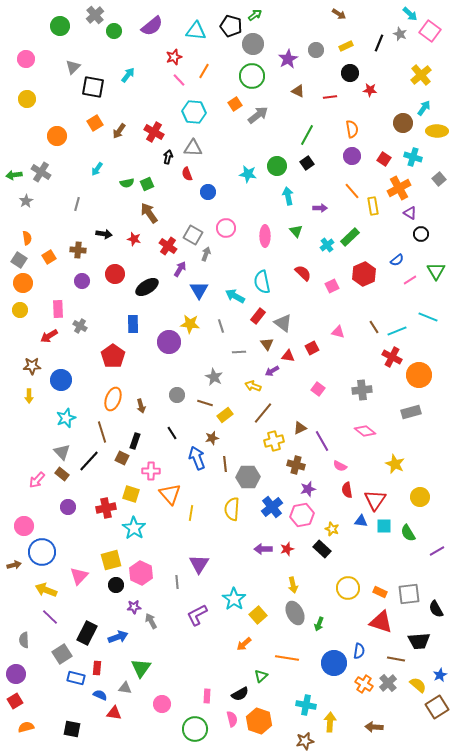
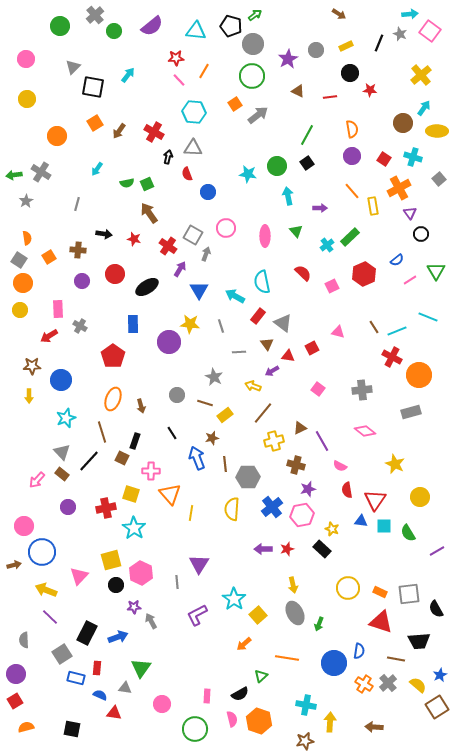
cyan arrow at (410, 14): rotated 49 degrees counterclockwise
red star at (174, 57): moved 2 px right, 1 px down; rotated 14 degrees clockwise
purple triangle at (410, 213): rotated 24 degrees clockwise
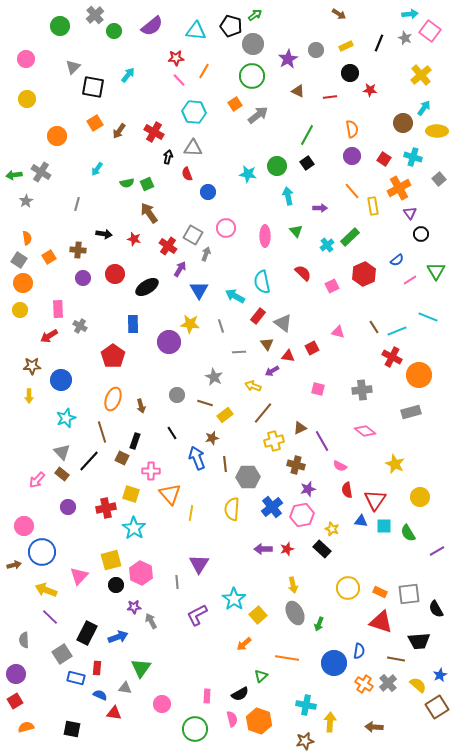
gray star at (400, 34): moved 5 px right, 4 px down
purple circle at (82, 281): moved 1 px right, 3 px up
pink square at (318, 389): rotated 24 degrees counterclockwise
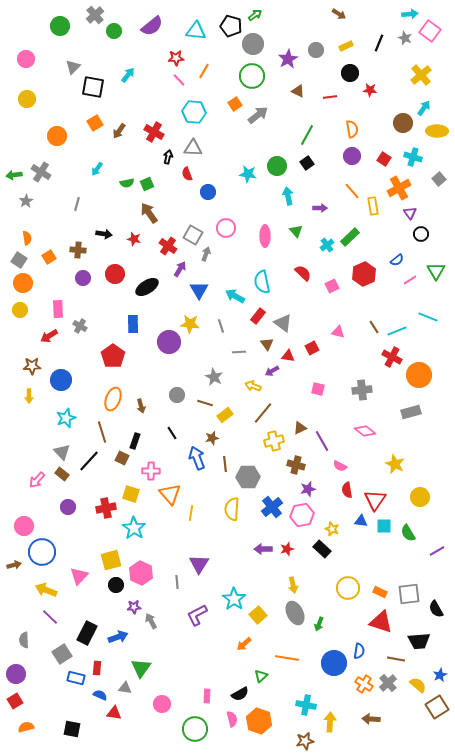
brown arrow at (374, 727): moved 3 px left, 8 px up
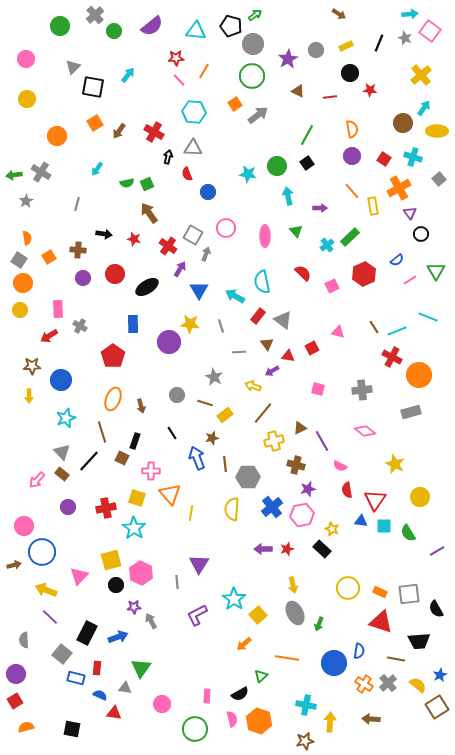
gray triangle at (283, 323): moved 3 px up
yellow square at (131, 494): moved 6 px right, 4 px down
gray square at (62, 654): rotated 18 degrees counterclockwise
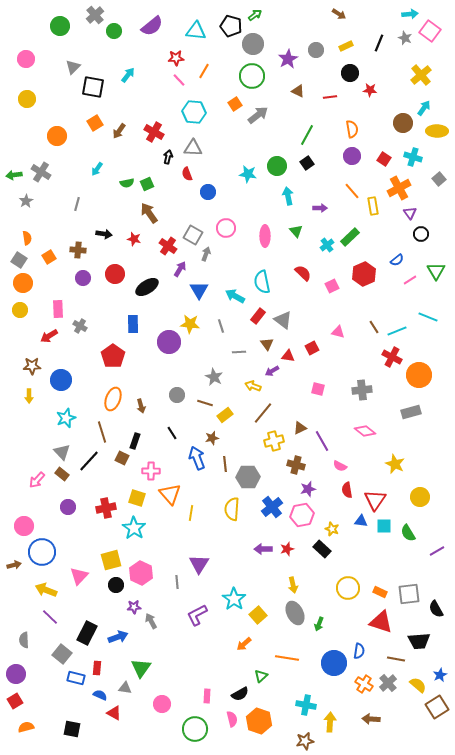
red triangle at (114, 713): rotated 21 degrees clockwise
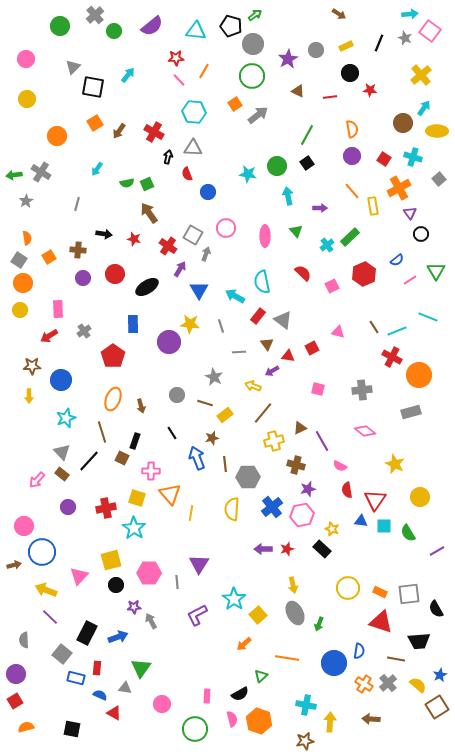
gray cross at (80, 326): moved 4 px right, 5 px down; rotated 24 degrees clockwise
pink hexagon at (141, 573): moved 8 px right; rotated 25 degrees counterclockwise
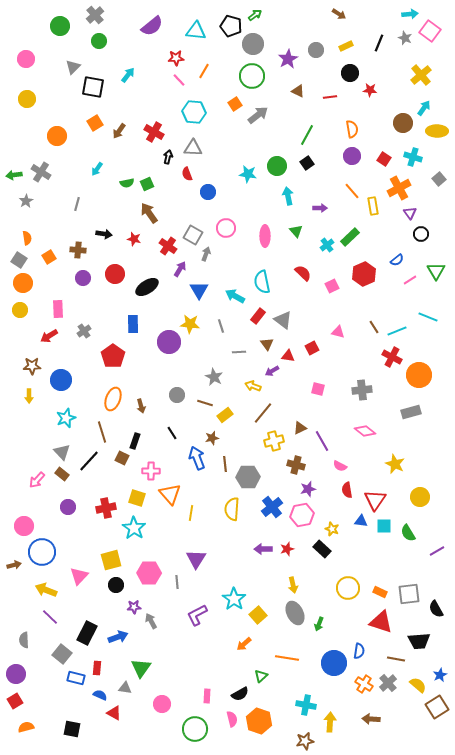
green circle at (114, 31): moved 15 px left, 10 px down
purple triangle at (199, 564): moved 3 px left, 5 px up
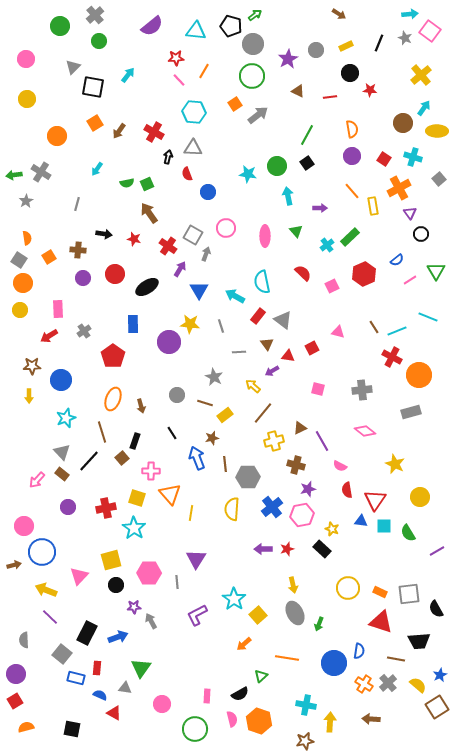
yellow arrow at (253, 386): rotated 21 degrees clockwise
brown square at (122, 458): rotated 24 degrees clockwise
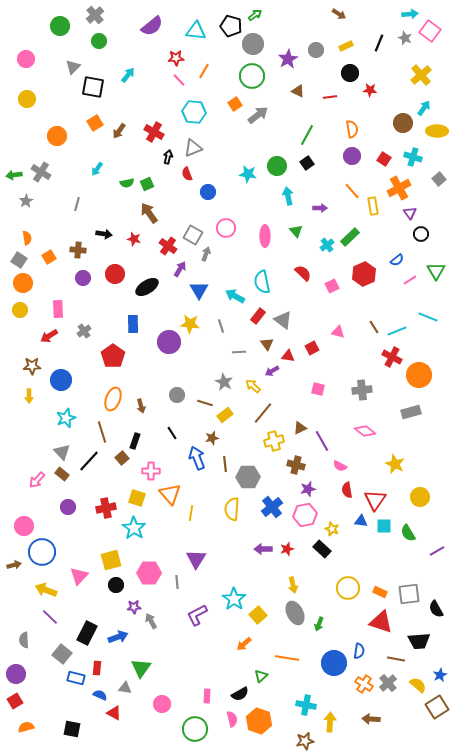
gray triangle at (193, 148): rotated 24 degrees counterclockwise
gray star at (214, 377): moved 10 px right, 5 px down
pink hexagon at (302, 515): moved 3 px right
